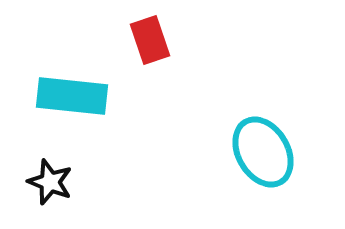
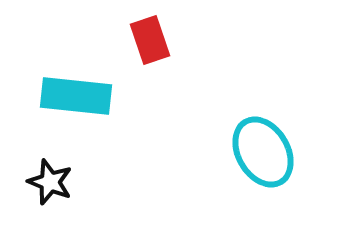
cyan rectangle: moved 4 px right
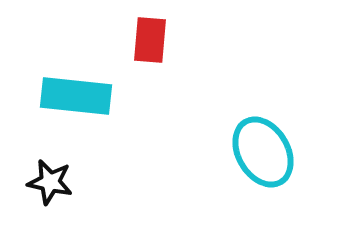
red rectangle: rotated 24 degrees clockwise
black star: rotated 9 degrees counterclockwise
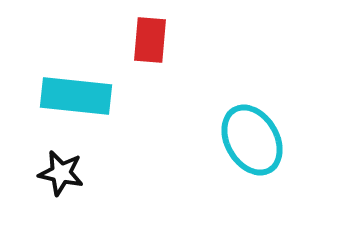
cyan ellipse: moved 11 px left, 12 px up
black star: moved 11 px right, 9 px up
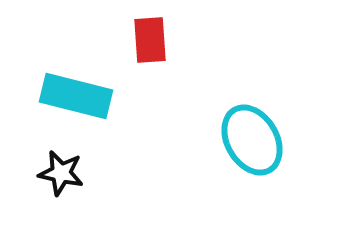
red rectangle: rotated 9 degrees counterclockwise
cyan rectangle: rotated 8 degrees clockwise
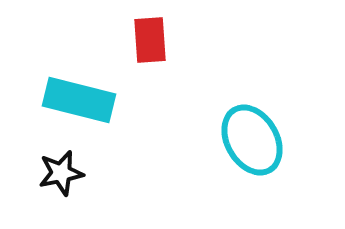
cyan rectangle: moved 3 px right, 4 px down
black star: rotated 24 degrees counterclockwise
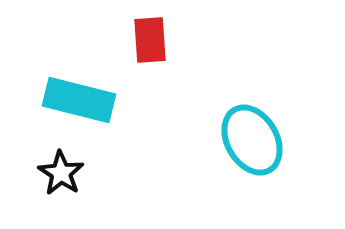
black star: rotated 27 degrees counterclockwise
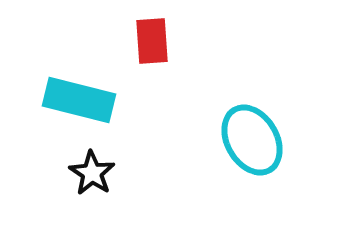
red rectangle: moved 2 px right, 1 px down
black star: moved 31 px right
